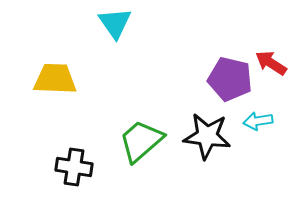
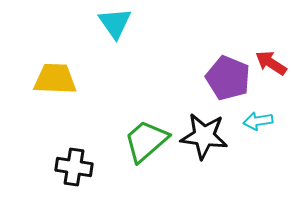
purple pentagon: moved 2 px left, 1 px up; rotated 9 degrees clockwise
black star: moved 3 px left
green trapezoid: moved 5 px right
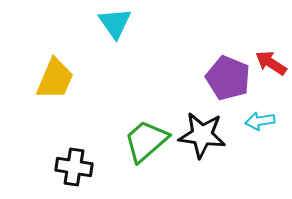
yellow trapezoid: rotated 111 degrees clockwise
cyan arrow: moved 2 px right
black star: moved 2 px left, 1 px up
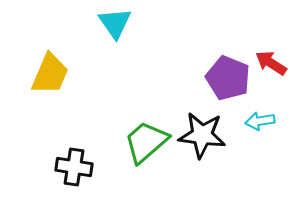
yellow trapezoid: moved 5 px left, 5 px up
green trapezoid: moved 1 px down
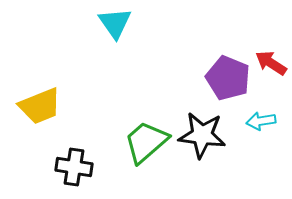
yellow trapezoid: moved 10 px left, 32 px down; rotated 45 degrees clockwise
cyan arrow: moved 1 px right
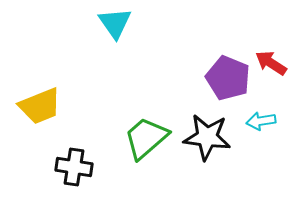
black star: moved 5 px right, 2 px down
green trapezoid: moved 4 px up
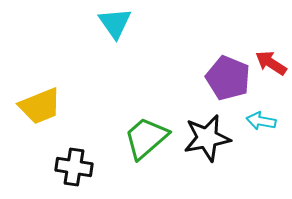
cyan arrow: rotated 20 degrees clockwise
black star: moved 1 px down; rotated 18 degrees counterclockwise
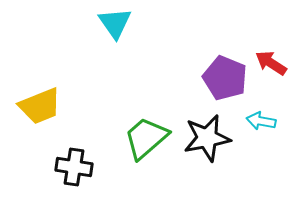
purple pentagon: moved 3 px left
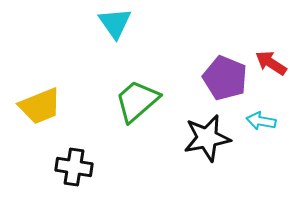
green trapezoid: moved 9 px left, 37 px up
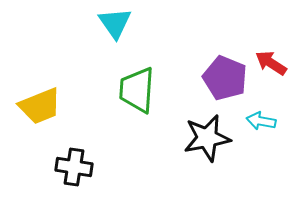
green trapezoid: moved 11 px up; rotated 45 degrees counterclockwise
